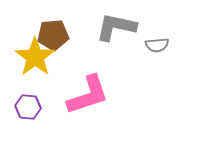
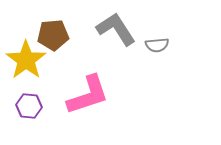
gray L-shape: moved 2 px down; rotated 45 degrees clockwise
yellow star: moved 9 px left, 3 px down
purple hexagon: moved 1 px right, 1 px up
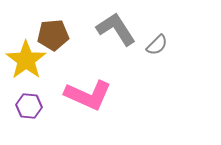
gray semicircle: rotated 40 degrees counterclockwise
pink L-shape: rotated 42 degrees clockwise
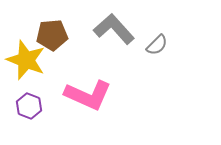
gray L-shape: moved 2 px left; rotated 9 degrees counterclockwise
brown pentagon: moved 1 px left
yellow star: rotated 15 degrees counterclockwise
purple hexagon: rotated 15 degrees clockwise
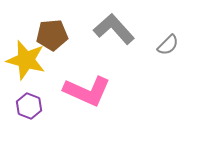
gray semicircle: moved 11 px right
yellow star: rotated 6 degrees counterclockwise
pink L-shape: moved 1 px left, 4 px up
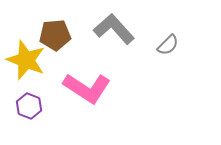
brown pentagon: moved 3 px right
yellow star: rotated 6 degrees clockwise
pink L-shape: moved 3 px up; rotated 9 degrees clockwise
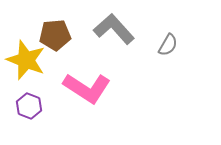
gray semicircle: rotated 15 degrees counterclockwise
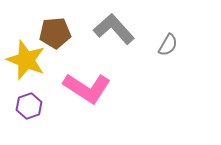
brown pentagon: moved 2 px up
purple hexagon: rotated 20 degrees clockwise
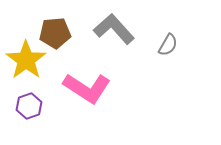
yellow star: rotated 15 degrees clockwise
